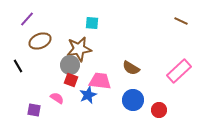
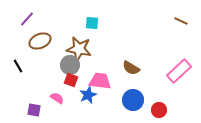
brown star: rotated 20 degrees clockwise
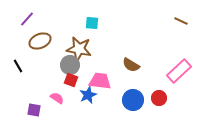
brown semicircle: moved 3 px up
red circle: moved 12 px up
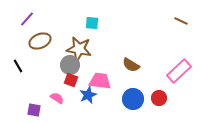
blue circle: moved 1 px up
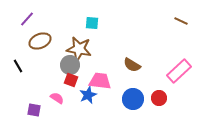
brown semicircle: moved 1 px right
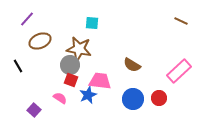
pink semicircle: moved 3 px right
purple square: rotated 32 degrees clockwise
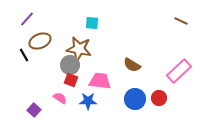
black line: moved 6 px right, 11 px up
blue star: moved 6 px down; rotated 24 degrees clockwise
blue circle: moved 2 px right
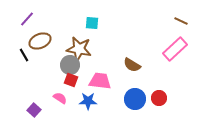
pink rectangle: moved 4 px left, 22 px up
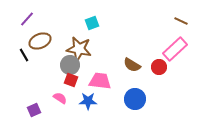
cyan square: rotated 24 degrees counterclockwise
red circle: moved 31 px up
purple square: rotated 24 degrees clockwise
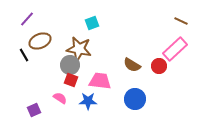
red circle: moved 1 px up
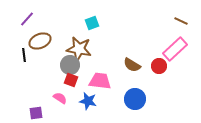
black line: rotated 24 degrees clockwise
blue star: rotated 12 degrees clockwise
purple square: moved 2 px right, 3 px down; rotated 16 degrees clockwise
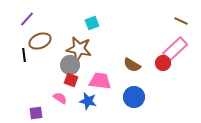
red circle: moved 4 px right, 3 px up
blue circle: moved 1 px left, 2 px up
